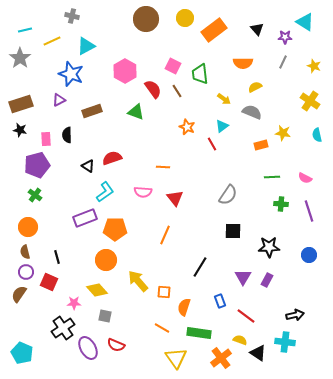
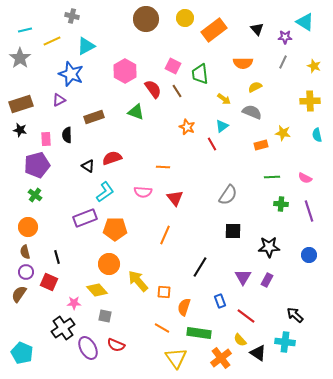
yellow cross at (310, 101): rotated 36 degrees counterclockwise
brown rectangle at (92, 111): moved 2 px right, 6 px down
orange circle at (106, 260): moved 3 px right, 4 px down
black arrow at (295, 315): rotated 126 degrees counterclockwise
yellow semicircle at (240, 340): rotated 152 degrees counterclockwise
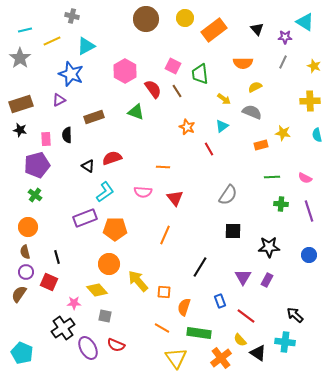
red line at (212, 144): moved 3 px left, 5 px down
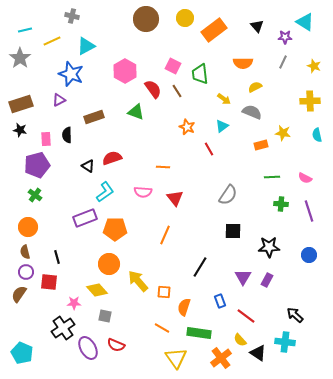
black triangle at (257, 29): moved 3 px up
red square at (49, 282): rotated 18 degrees counterclockwise
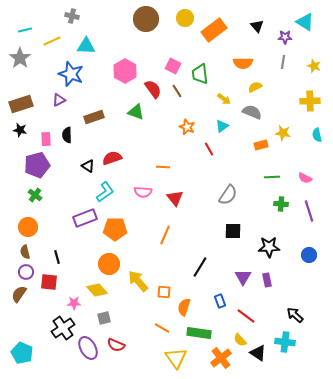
cyan triangle at (86, 46): rotated 30 degrees clockwise
gray line at (283, 62): rotated 16 degrees counterclockwise
purple rectangle at (267, 280): rotated 40 degrees counterclockwise
gray square at (105, 316): moved 1 px left, 2 px down; rotated 24 degrees counterclockwise
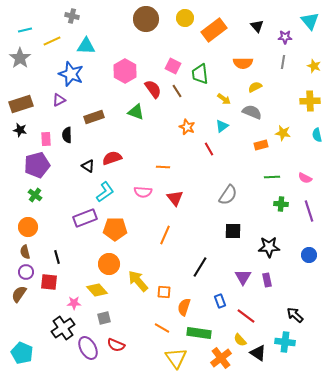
cyan triangle at (305, 22): moved 5 px right, 1 px up; rotated 18 degrees clockwise
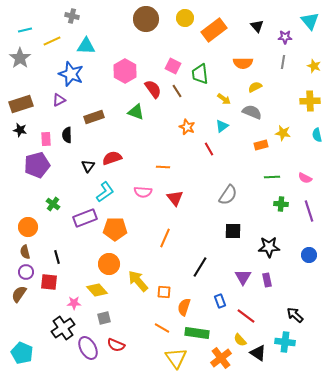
black triangle at (88, 166): rotated 32 degrees clockwise
green cross at (35, 195): moved 18 px right, 9 px down
orange line at (165, 235): moved 3 px down
green rectangle at (199, 333): moved 2 px left
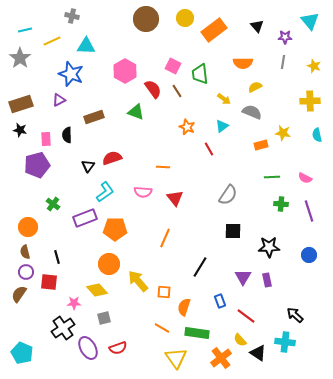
red semicircle at (116, 345): moved 2 px right, 3 px down; rotated 42 degrees counterclockwise
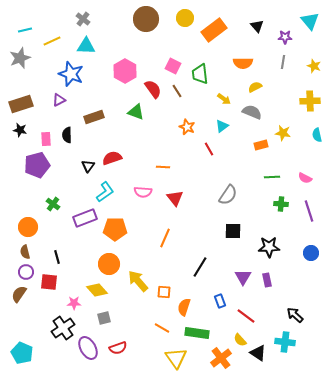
gray cross at (72, 16): moved 11 px right, 3 px down; rotated 24 degrees clockwise
gray star at (20, 58): rotated 15 degrees clockwise
blue circle at (309, 255): moved 2 px right, 2 px up
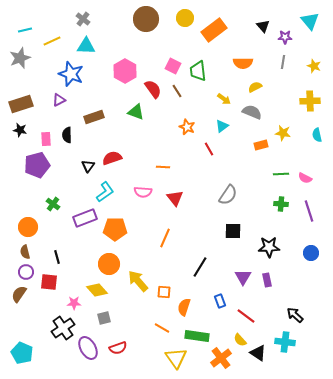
black triangle at (257, 26): moved 6 px right
green trapezoid at (200, 74): moved 2 px left, 3 px up
green line at (272, 177): moved 9 px right, 3 px up
green rectangle at (197, 333): moved 3 px down
